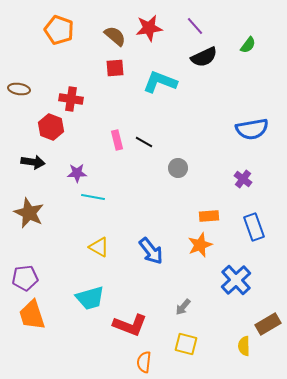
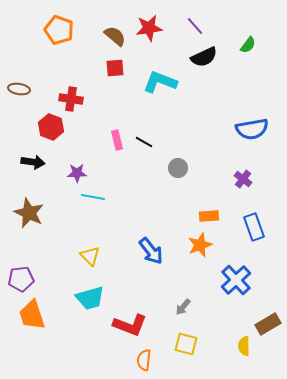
yellow triangle: moved 9 px left, 9 px down; rotated 15 degrees clockwise
purple pentagon: moved 4 px left, 1 px down
orange semicircle: moved 2 px up
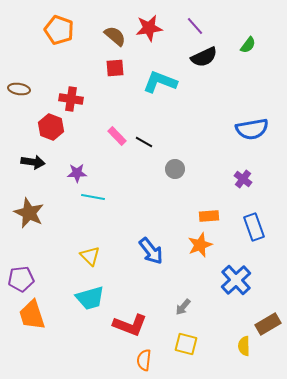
pink rectangle: moved 4 px up; rotated 30 degrees counterclockwise
gray circle: moved 3 px left, 1 px down
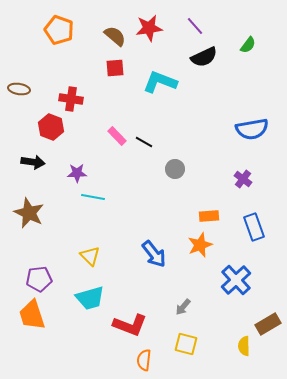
blue arrow: moved 3 px right, 3 px down
purple pentagon: moved 18 px right
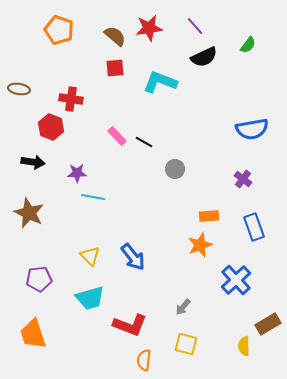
blue arrow: moved 21 px left, 3 px down
orange trapezoid: moved 1 px right, 19 px down
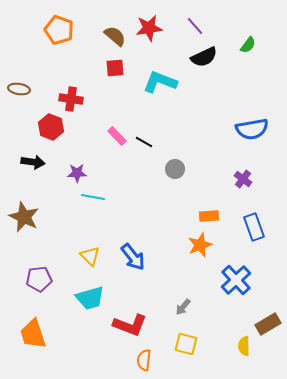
brown star: moved 5 px left, 4 px down
